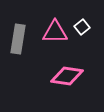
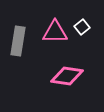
gray rectangle: moved 2 px down
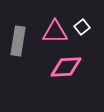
pink diamond: moved 1 px left, 9 px up; rotated 12 degrees counterclockwise
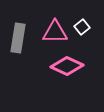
gray rectangle: moved 3 px up
pink diamond: moved 1 px right, 1 px up; rotated 28 degrees clockwise
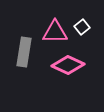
gray rectangle: moved 6 px right, 14 px down
pink diamond: moved 1 px right, 1 px up
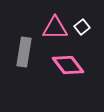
pink triangle: moved 4 px up
pink diamond: rotated 28 degrees clockwise
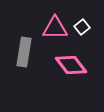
pink diamond: moved 3 px right
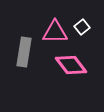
pink triangle: moved 4 px down
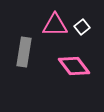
pink triangle: moved 7 px up
pink diamond: moved 3 px right, 1 px down
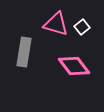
pink triangle: moved 1 px right, 1 px up; rotated 16 degrees clockwise
